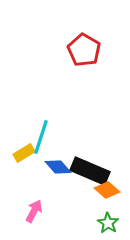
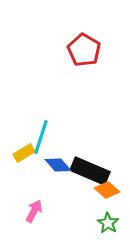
blue diamond: moved 2 px up
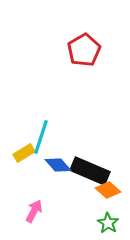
red pentagon: rotated 12 degrees clockwise
orange diamond: moved 1 px right
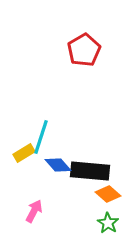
black rectangle: rotated 18 degrees counterclockwise
orange diamond: moved 4 px down
